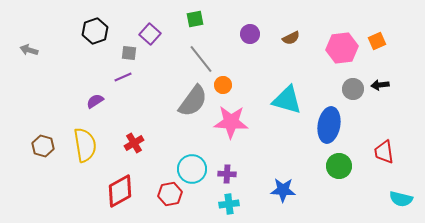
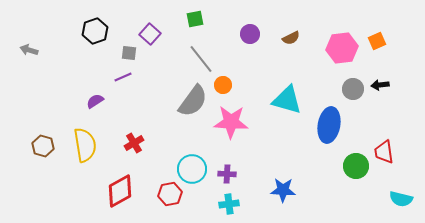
green circle: moved 17 px right
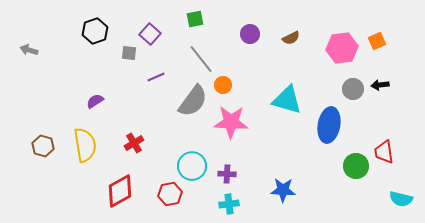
purple line: moved 33 px right
cyan circle: moved 3 px up
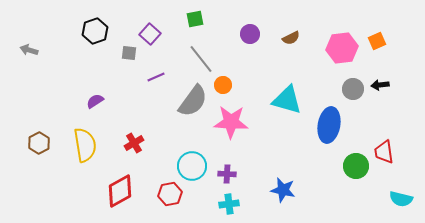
brown hexagon: moved 4 px left, 3 px up; rotated 15 degrees clockwise
blue star: rotated 10 degrees clockwise
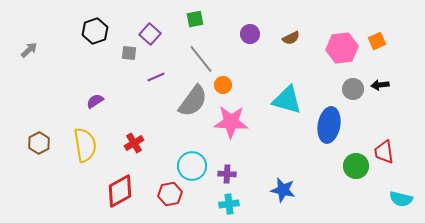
gray arrow: rotated 120 degrees clockwise
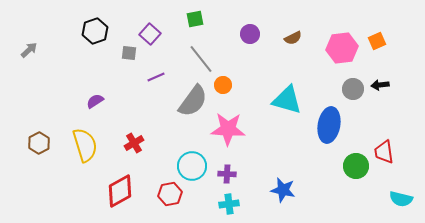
brown semicircle: moved 2 px right
pink star: moved 3 px left, 7 px down
yellow semicircle: rotated 8 degrees counterclockwise
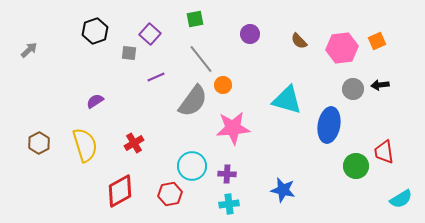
brown semicircle: moved 6 px right, 3 px down; rotated 72 degrees clockwise
pink star: moved 5 px right, 1 px up; rotated 8 degrees counterclockwise
cyan semicircle: rotated 45 degrees counterclockwise
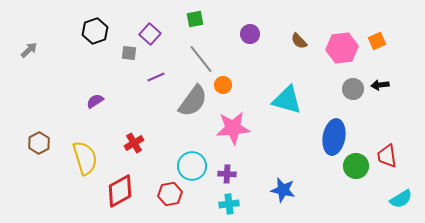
blue ellipse: moved 5 px right, 12 px down
yellow semicircle: moved 13 px down
red trapezoid: moved 3 px right, 4 px down
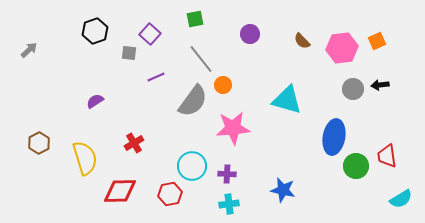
brown semicircle: moved 3 px right
red diamond: rotated 28 degrees clockwise
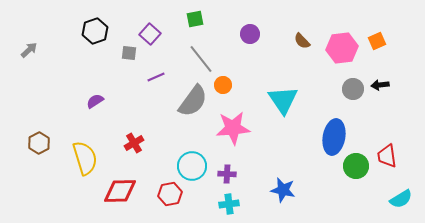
cyan triangle: moved 4 px left; rotated 40 degrees clockwise
